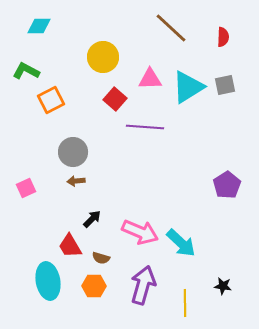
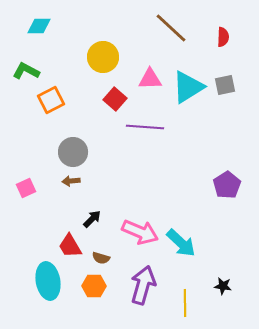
brown arrow: moved 5 px left
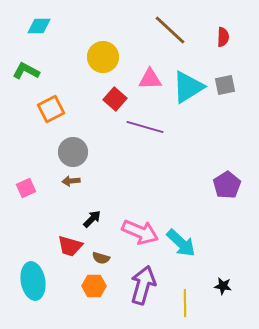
brown line: moved 1 px left, 2 px down
orange square: moved 9 px down
purple line: rotated 12 degrees clockwise
red trapezoid: rotated 44 degrees counterclockwise
cyan ellipse: moved 15 px left
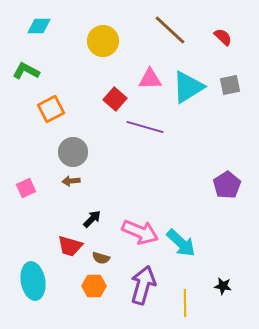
red semicircle: rotated 48 degrees counterclockwise
yellow circle: moved 16 px up
gray square: moved 5 px right
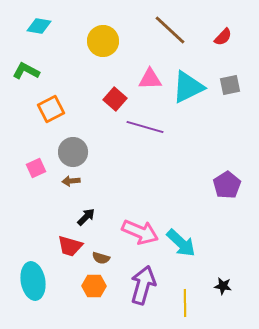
cyan diamond: rotated 10 degrees clockwise
red semicircle: rotated 90 degrees clockwise
cyan triangle: rotated 6 degrees clockwise
pink square: moved 10 px right, 20 px up
black arrow: moved 6 px left, 2 px up
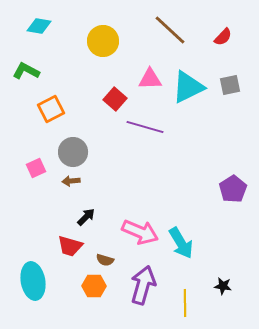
purple pentagon: moved 6 px right, 4 px down
cyan arrow: rotated 16 degrees clockwise
brown semicircle: moved 4 px right, 2 px down
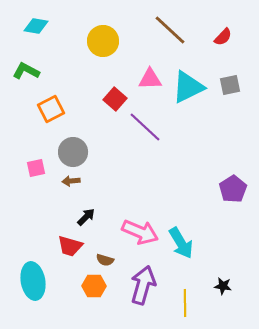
cyan diamond: moved 3 px left
purple line: rotated 27 degrees clockwise
pink square: rotated 12 degrees clockwise
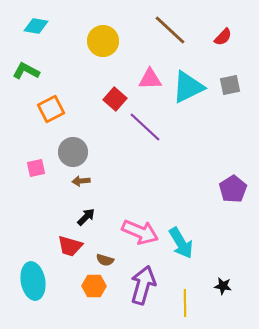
brown arrow: moved 10 px right
